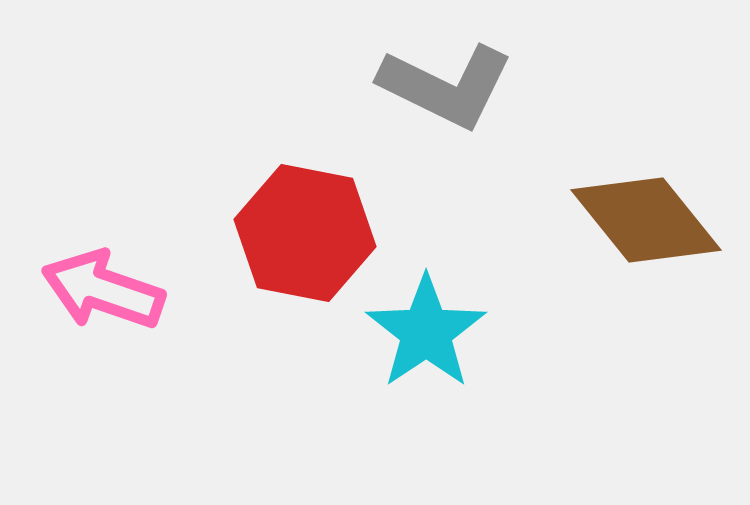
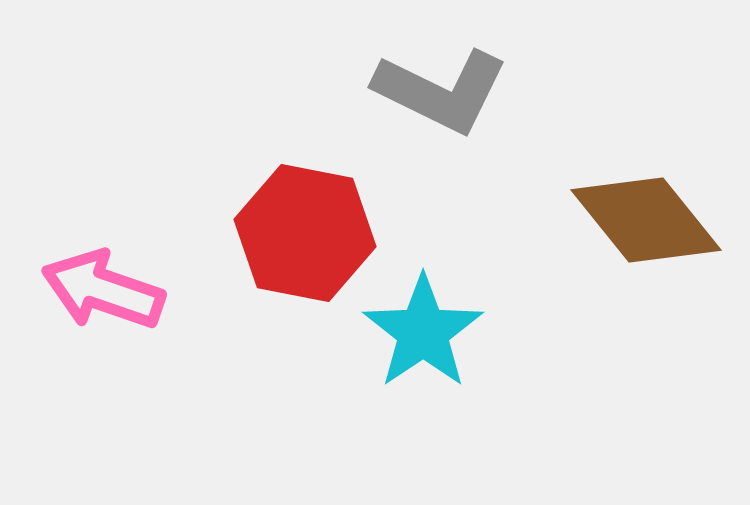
gray L-shape: moved 5 px left, 5 px down
cyan star: moved 3 px left
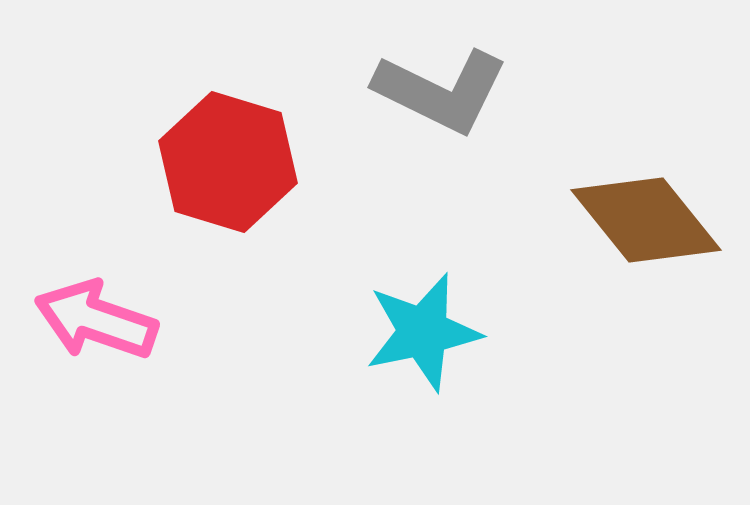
red hexagon: moved 77 px left, 71 px up; rotated 6 degrees clockwise
pink arrow: moved 7 px left, 30 px down
cyan star: rotated 22 degrees clockwise
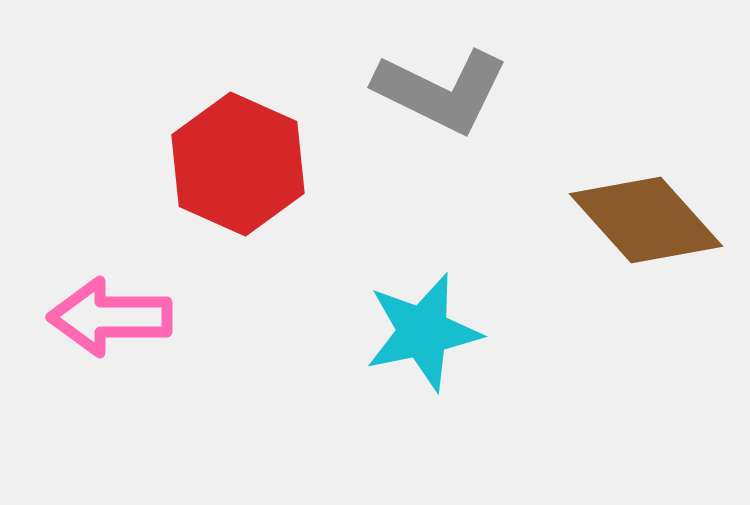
red hexagon: moved 10 px right, 2 px down; rotated 7 degrees clockwise
brown diamond: rotated 3 degrees counterclockwise
pink arrow: moved 14 px right, 3 px up; rotated 19 degrees counterclockwise
